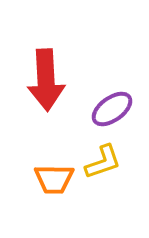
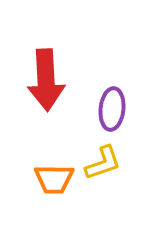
purple ellipse: rotated 48 degrees counterclockwise
yellow L-shape: moved 1 px down
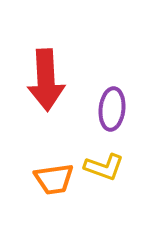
yellow L-shape: moved 1 px right, 4 px down; rotated 39 degrees clockwise
orange trapezoid: rotated 9 degrees counterclockwise
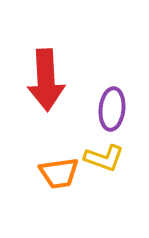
yellow L-shape: moved 9 px up
orange trapezoid: moved 5 px right, 6 px up
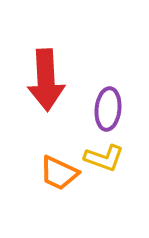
purple ellipse: moved 4 px left
orange trapezoid: rotated 33 degrees clockwise
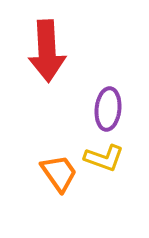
red arrow: moved 1 px right, 29 px up
orange trapezoid: rotated 150 degrees counterclockwise
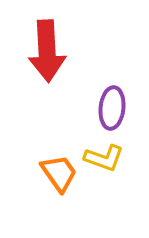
purple ellipse: moved 4 px right, 1 px up
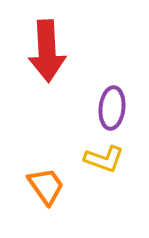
yellow L-shape: moved 1 px down
orange trapezoid: moved 13 px left, 13 px down
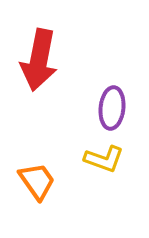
red arrow: moved 8 px left, 9 px down; rotated 14 degrees clockwise
orange trapezoid: moved 9 px left, 5 px up
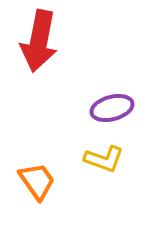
red arrow: moved 19 px up
purple ellipse: rotated 69 degrees clockwise
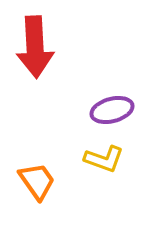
red arrow: moved 4 px left, 6 px down; rotated 14 degrees counterclockwise
purple ellipse: moved 2 px down
